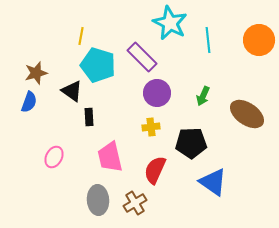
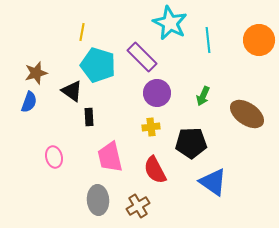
yellow line: moved 1 px right, 4 px up
pink ellipse: rotated 40 degrees counterclockwise
red semicircle: rotated 52 degrees counterclockwise
brown cross: moved 3 px right, 3 px down
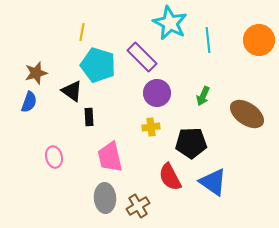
red semicircle: moved 15 px right, 7 px down
gray ellipse: moved 7 px right, 2 px up
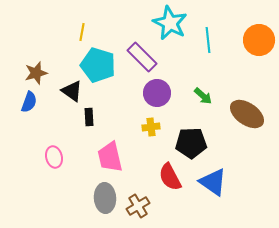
green arrow: rotated 72 degrees counterclockwise
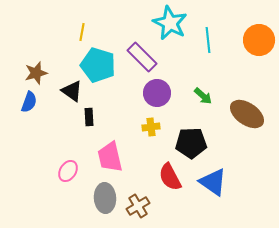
pink ellipse: moved 14 px right, 14 px down; rotated 45 degrees clockwise
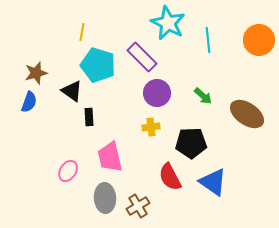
cyan star: moved 2 px left
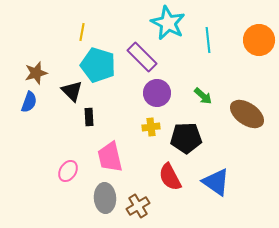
black triangle: rotated 10 degrees clockwise
black pentagon: moved 5 px left, 5 px up
blue triangle: moved 3 px right
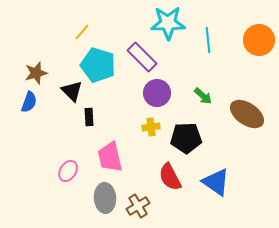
cyan star: rotated 28 degrees counterclockwise
yellow line: rotated 30 degrees clockwise
